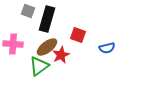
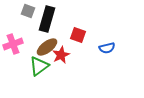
pink cross: rotated 24 degrees counterclockwise
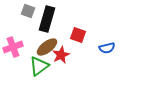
pink cross: moved 3 px down
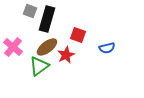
gray square: moved 2 px right
pink cross: rotated 30 degrees counterclockwise
red star: moved 5 px right
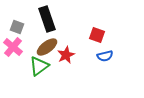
gray square: moved 13 px left, 16 px down
black rectangle: rotated 35 degrees counterclockwise
red square: moved 19 px right
blue semicircle: moved 2 px left, 8 px down
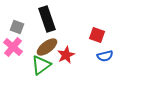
green triangle: moved 2 px right, 1 px up
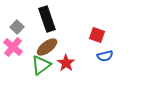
gray square: rotated 24 degrees clockwise
red star: moved 8 px down; rotated 12 degrees counterclockwise
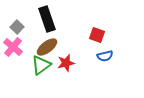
red star: rotated 24 degrees clockwise
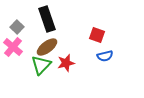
green triangle: rotated 10 degrees counterclockwise
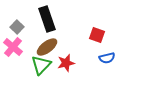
blue semicircle: moved 2 px right, 2 px down
